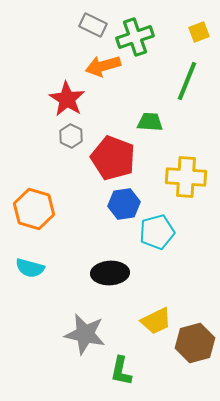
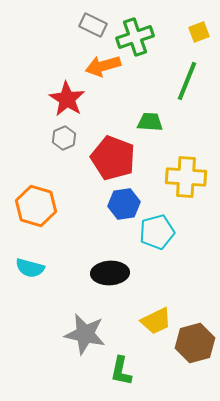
gray hexagon: moved 7 px left, 2 px down; rotated 10 degrees clockwise
orange hexagon: moved 2 px right, 3 px up
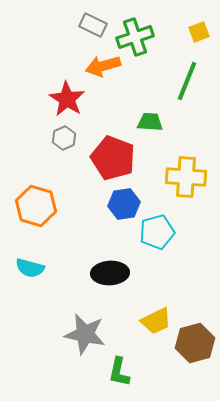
green L-shape: moved 2 px left, 1 px down
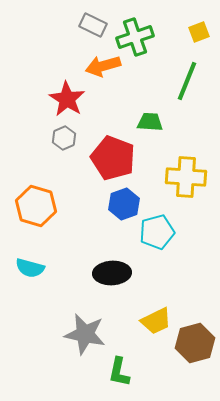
blue hexagon: rotated 12 degrees counterclockwise
black ellipse: moved 2 px right
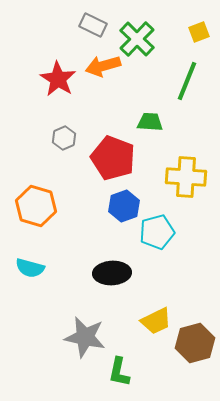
green cross: moved 2 px right, 2 px down; rotated 27 degrees counterclockwise
red star: moved 9 px left, 20 px up
blue hexagon: moved 2 px down
gray star: moved 3 px down
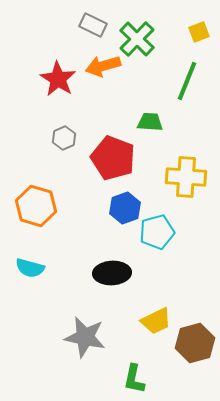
blue hexagon: moved 1 px right, 2 px down
green L-shape: moved 15 px right, 7 px down
